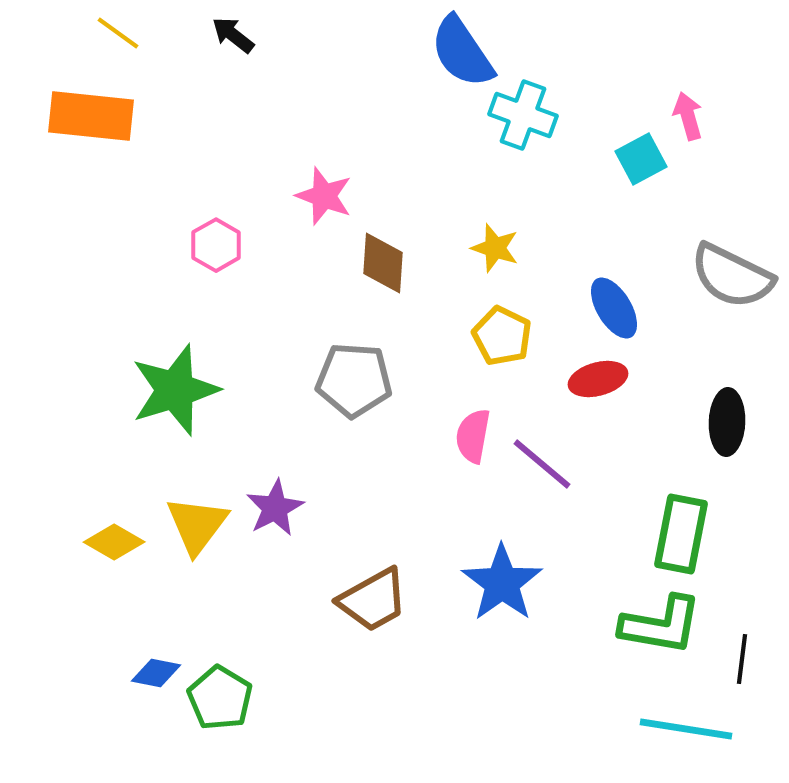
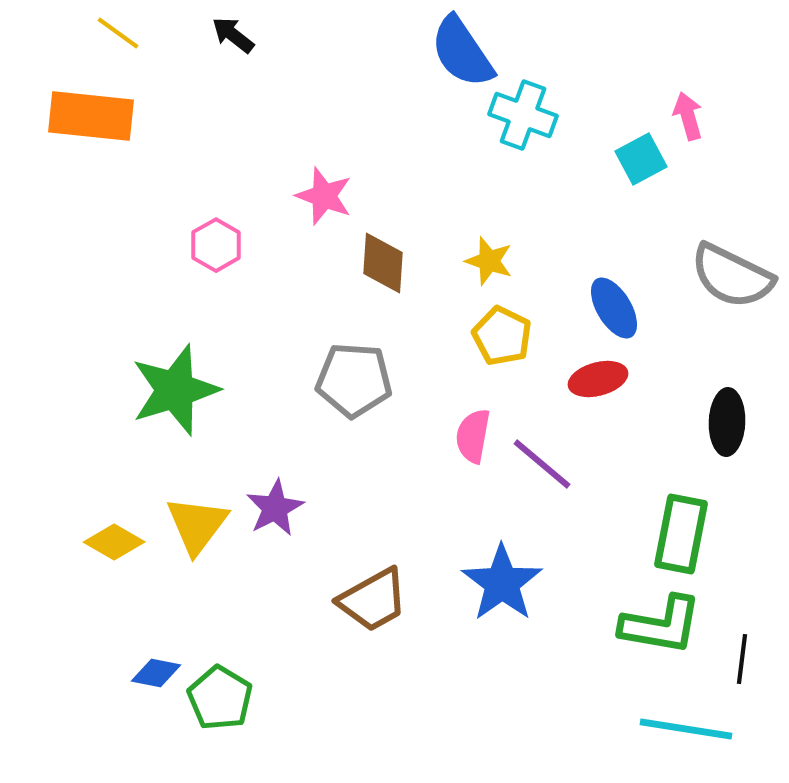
yellow star: moved 6 px left, 13 px down
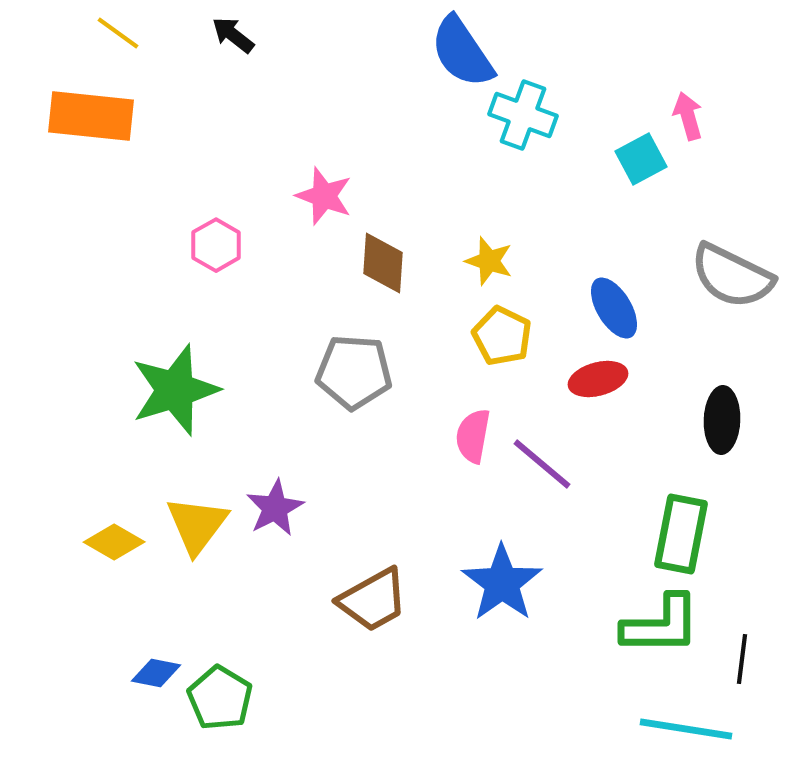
gray pentagon: moved 8 px up
black ellipse: moved 5 px left, 2 px up
green L-shape: rotated 10 degrees counterclockwise
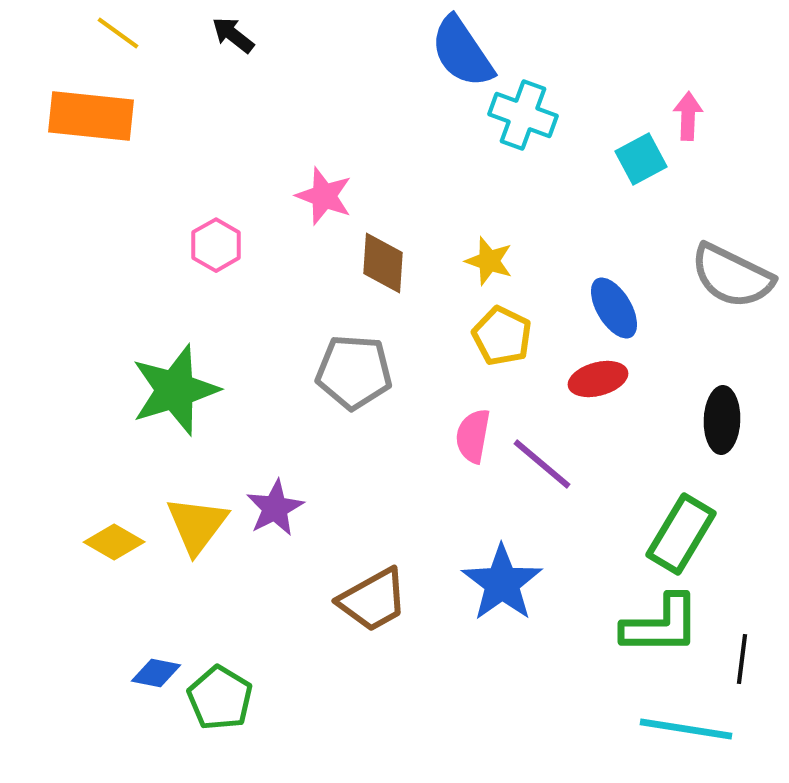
pink arrow: rotated 18 degrees clockwise
green rectangle: rotated 20 degrees clockwise
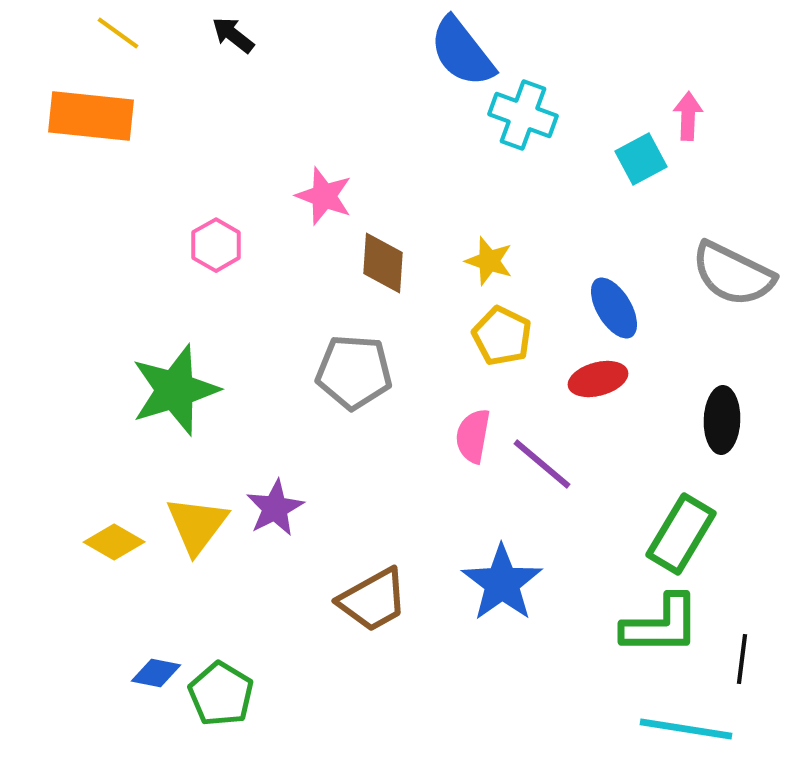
blue semicircle: rotated 4 degrees counterclockwise
gray semicircle: moved 1 px right, 2 px up
green pentagon: moved 1 px right, 4 px up
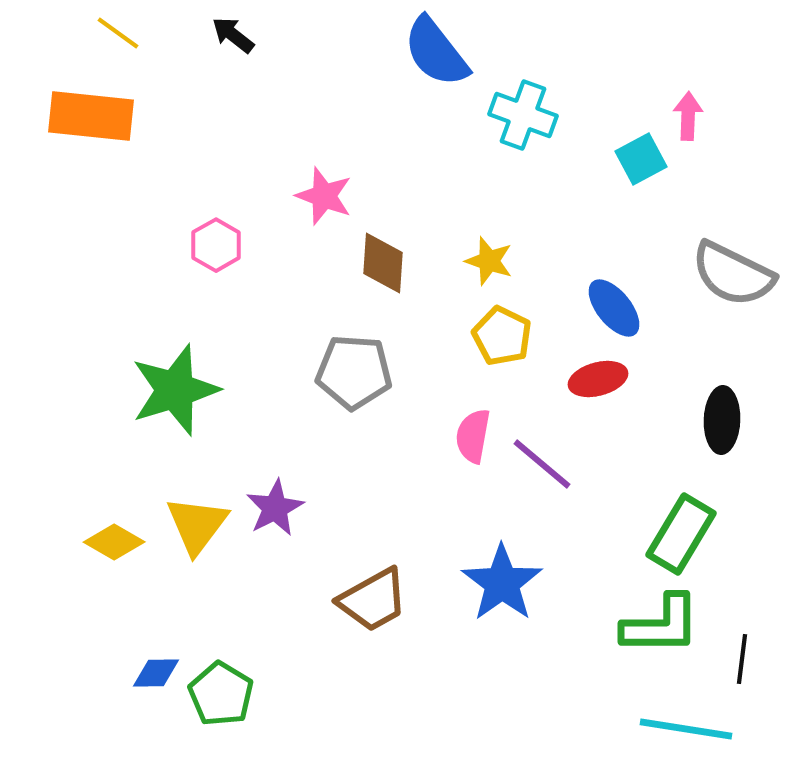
blue semicircle: moved 26 px left
blue ellipse: rotated 8 degrees counterclockwise
blue diamond: rotated 12 degrees counterclockwise
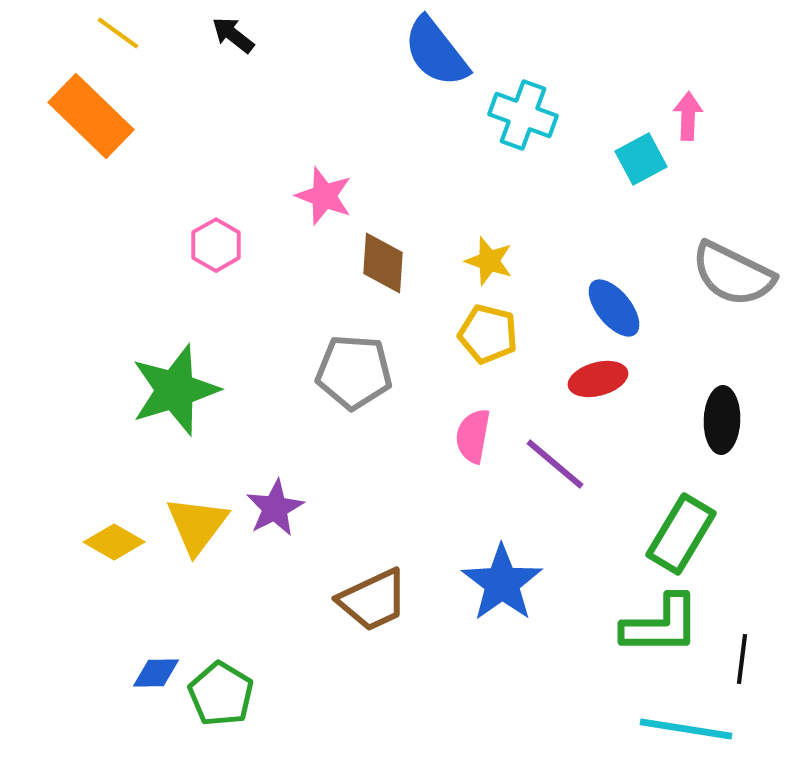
orange rectangle: rotated 38 degrees clockwise
yellow pentagon: moved 14 px left, 2 px up; rotated 12 degrees counterclockwise
purple line: moved 13 px right
brown trapezoid: rotated 4 degrees clockwise
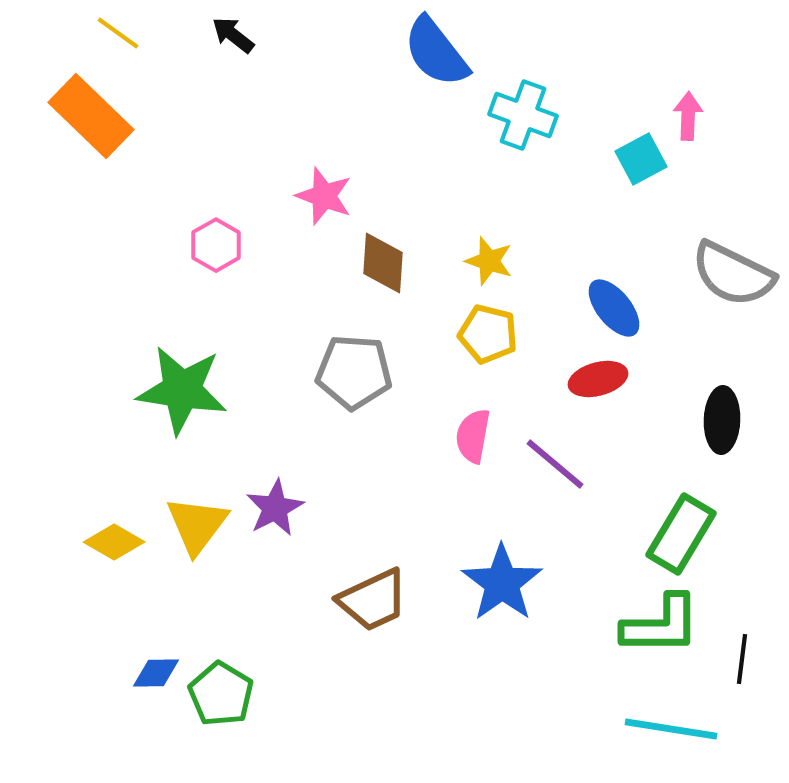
green star: moved 7 px right; rotated 26 degrees clockwise
cyan line: moved 15 px left
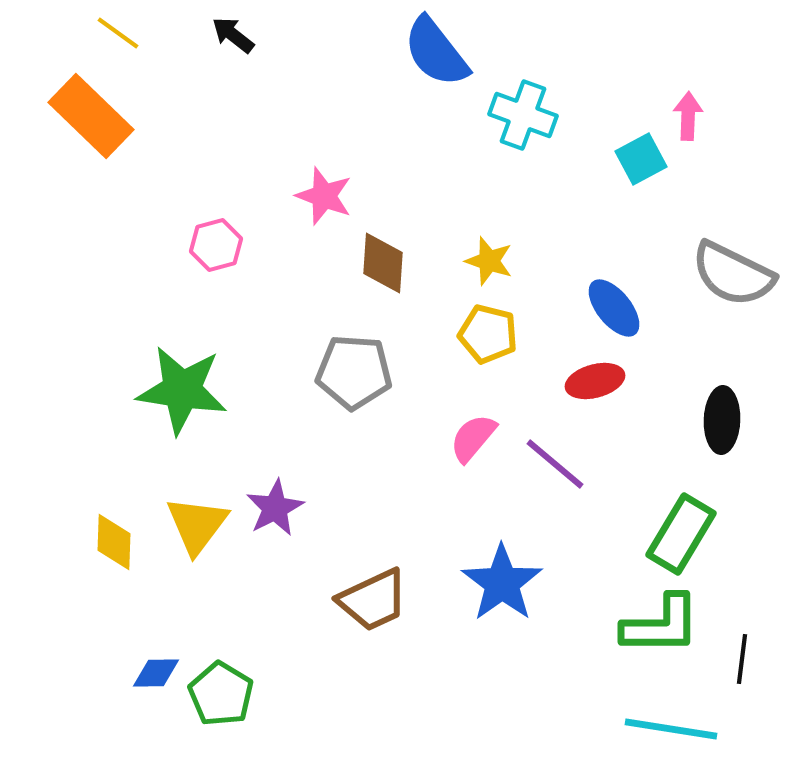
pink hexagon: rotated 15 degrees clockwise
red ellipse: moved 3 px left, 2 px down
pink semicircle: moved 2 px down; rotated 30 degrees clockwise
yellow diamond: rotated 62 degrees clockwise
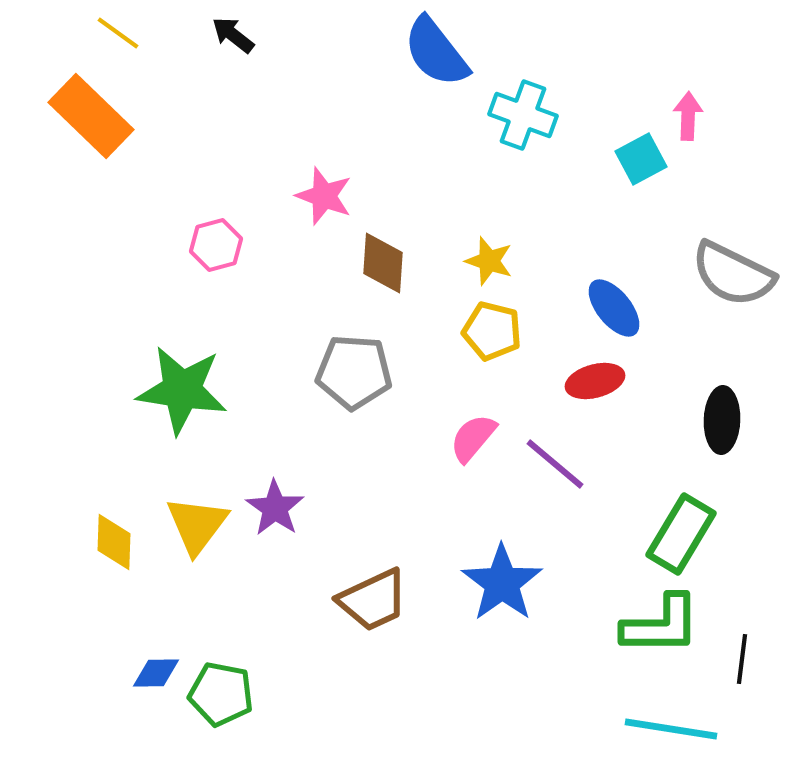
yellow pentagon: moved 4 px right, 3 px up
purple star: rotated 10 degrees counterclockwise
green pentagon: rotated 20 degrees counterclockwise
